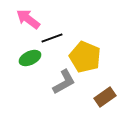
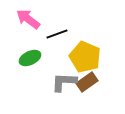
black line: moved 5 px right, 4 px up
gray L-shape: rotated 148 degrees counterclockwise
brown rectangle: moved 18 px left, 15 px up
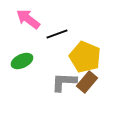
green ellipse: moved 8 px left, 3 px down
brown rectangle: rotated 15 degrees counterclockwise
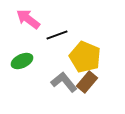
black line: moved 1 px down
gray L-shape: rotated 48 degrees clockwise
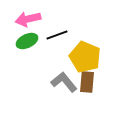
pink arrow: rotated 50 degrees counterclockwise
green ellipse: moved 5 px right, 20 px up
brown rectangle: rotated 35 degrees counterclockwise
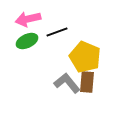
black line: moved 3 px up
gray L-shape: moved 3 px right, 1 px down
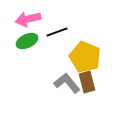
brown rectangle: rotated 20 degrees counterclockwise
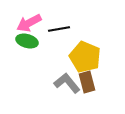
pink arrow: moved 1 px right, 4 px down; rotated 15 degrees counterclockwise
black line: moved 2 px right, 3 px up; rotated 10 degrees clockwise
green ellipse: rotated 40 degrees clockwise
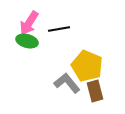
pink arrow: rotated 30 degrees counterclockwise
yellow pentagon: moved 2 px right, 9 px down
brown rectangle: moved 8 px right, 9 px down
